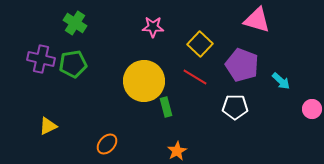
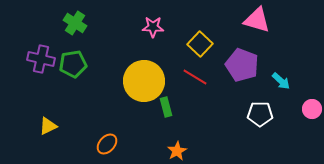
white pentagon: moved 25 px right, 7 px down
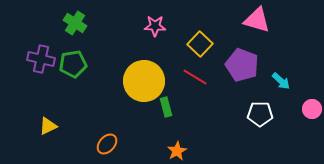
pink star: moved 2 px right, 1 px up
